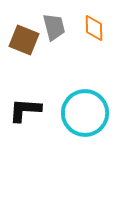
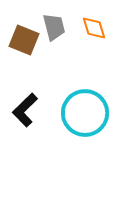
orange diamond: rotated 16 degrees counterclockwise
black L-shape: rotated 48 degrees counterclockwise
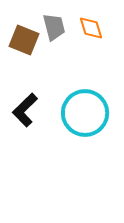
orange diamond: moved 3 px left
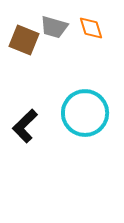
gray trapezoid: rotated 120 degrees clockwise
black L-shape: moved 16 px down
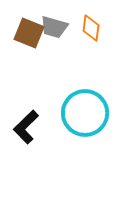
orange diamond: rotated 24 degrees clockwise
brown square: moved 5 px right, 7 px up
black L-shape: moved 1 px right, 1 px down
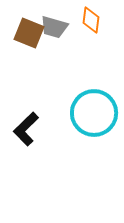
orange diamond: moved 8 px up
cyan circle: moved 9 px right
black L-shape: moved 2 px down
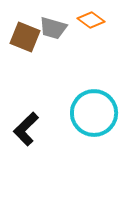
orange diamond: rotated 60 degrees counterclockwise
gray trapezoid: moved 1 px left, 1 px down
brown square: moved 4 px left, 4 px down
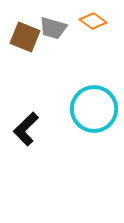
orange diamond: moved 2 px right, 1 px down
cyan circle: moved 4 px up
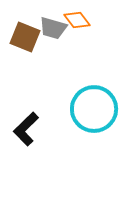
orange diamond: moved 16 px left, 1 px up; rotated 16 degrees clockwise
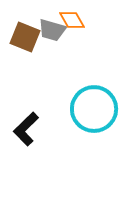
orange diamond: moved 5 px left; rotated 8 degrees clockwise
gray trapezoid: moved 1 px left, 2 px down
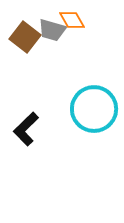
brown square: rotated 16 degrees clockwise
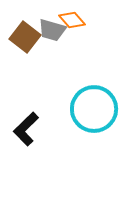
orange diamond: rotated 12 degrees counterclockwise
